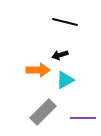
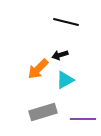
black line: moved 1 px right
orange arrow: moved 1 px up; rotated 135 degrees clockwise
gray rectangle: rotated 28 degrees clockwise
purple line: moved 1 px down
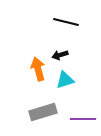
orange arrow: rotated 120 degrees clockwise
cyan triangle: rotated 12 degrees clockwise
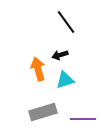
black line: rotated 40 degrees clockwise
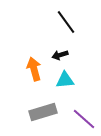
orange arrow: moved 4 px left
cyan triangle: rotated 12 degrees clockwise
purple line: moved 1 px right; rotated 40 degrees clockwise
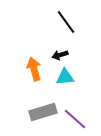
cyan triangle: moved 3 px up
purple line: moved 9 px left
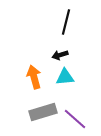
black line: rotated 50 degrees clockwise
orange arrow: moved 8 px down
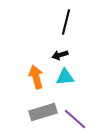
orange arrow: moved 2 px right
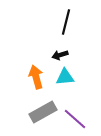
gray rectangle: rotated 12 degrees counterclockwise
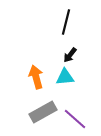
black arrow: moved 10 px right; rotated 35 degrees counterclockwise
